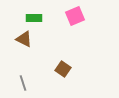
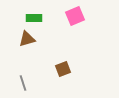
brown triangle: moved 3 px right; rotated 42 degrees counterclockwise
brown square: rotated 35 degrees clockwise
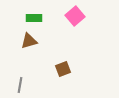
pink square: rotated 18 degrees counterclockwise
brown triangle: moved 2 px right, 2 px down
gray line: moved 3 px left, 2 px down; rotated 28 degrees clockwise
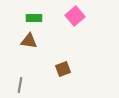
brown triangle: rotated 24 degrees clockwise
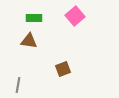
gray line: moved 2 px left
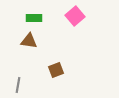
brown square: moved 7 px left, 1 px down
